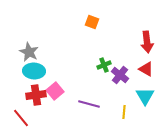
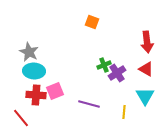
purple cross: moved 3 px left, 2 px up; rotated 18 degrees clockwise
pink square: rotated 18 degrees clockwise
red cross: rotated 12 degrees clockwise
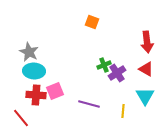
yellow line: moved 1 px left, 1 px up
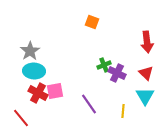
gray star: moved 1 px right, 1 px up; rotated 12 degrees clockwise
red triangle: moved 4 px down; rotated 14 degrees clockwise
purple cross: rotated 30 degrees counterclockwise
pink square: rotated 12 degrees clockwise
red cross: moved 2 px right, 2 px up; rotated 24 degrees clockwise
purple line: rotated 40 degrees clockwise
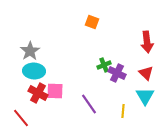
pink square: rotated 12 degrees clockwise
